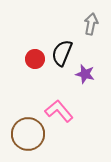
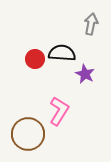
black semicircle: rotated 72 degrees clockwise
purple star: rotated 12 degrees clockwise
pink L-shape: rotated 72 degrees clockwise
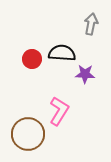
red circle: moved 3 px left
purple star: rotated 24 degrees counterclockwise
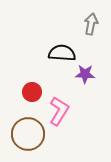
red circle: moved 33 px down
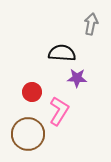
purple star: moved 8 px left, 4 px down
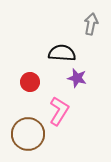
purple star: rotated 12 degrees clockwise
red circle: moved 2 px left, 10 px up
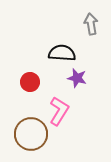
gray arrow: rotated 20 degrees counterclockwise
brown circle: moved 3 px right
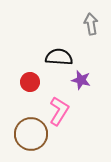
black semicircle: moved 3 px left, 4 px down
purple star: moved 4 px right, 2 px down
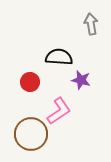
pink L-shape: rotated 24 degrees clockwise
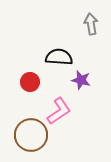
brown circle: moved 1 px down
